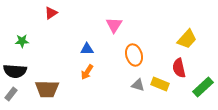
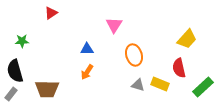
black semicircle: rotated 70 degrees clockwise
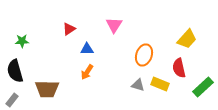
red triangle: moved 18 px right, 16 px down
orange ellipse: moved 10 px right; rotated 35 degrees clockwise
gray rectangle: moved 1 px right, 6 px down
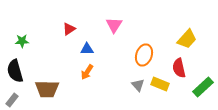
gray triangle: rotated 32 degrees clockwise
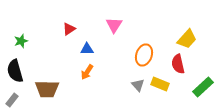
green star: moved 1 px left; rotated 16 degrees counterclockwise
red semicircle: moved 1 px left, 4 px up
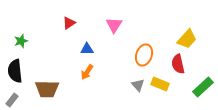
red triangle: moved 6 px up
black semicircle: rotated 10 degrees clockwise
